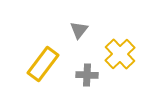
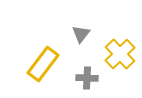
gray triangle: moved 2 px right, 4 px down
gray cross: moved 3 px down
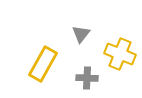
yellow cross: rotated 24 degrees counterclockwise
yellow rectangle: rotated 8 degrees counterclockwise
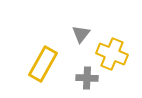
yellow cross: moved 8 px left
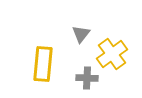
yellow cross: rotated 32 degrees clockwise
yellow rectangle: rotated 24 degrees counterclockwise
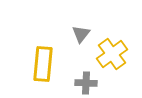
gray cross: moved 1 px left, 5 px down
